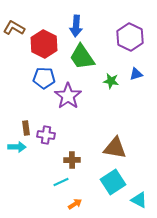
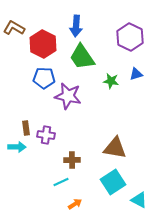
red hexagon: moved 1 px left
purple star: rotated 24 degrees counterclockwise
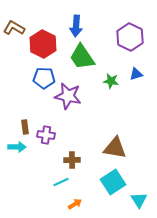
brown rectangle: moved 1 px left, 1 px up
cyan triangle: rotated 30 degrees clockwise
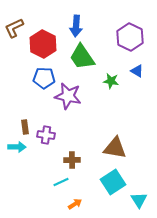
brown L-shape: rotated 55 degrees counterclockwise
blue triangle: moved 1 px right, 3 px up; rotated 48 degrees clockwise
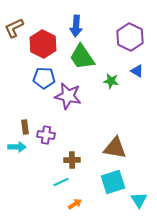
cyan square: rotated 15 degrees clockwise
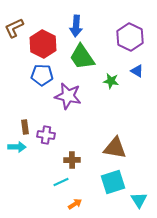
blue pentagon: moved 2 px left, 3 px up
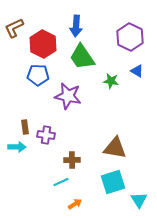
blue pentagon: moved 4 px left
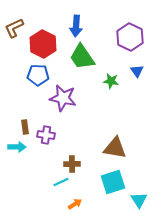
blue triangle: rotated 24 degrees clockwise
purple star: moved 5 px left, 2 px down
brown cross: moved 4 px down
